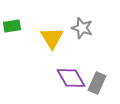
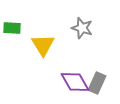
green rectangle: moved 2 px down; rotated 12 degrees clockwise
yellow triangle: moved 9 px left, 7 px down
purple diamond: moved 4 px right, 4 px down
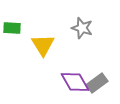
gray rectangle: rotated 30 degrees clockwise
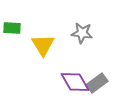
gray star: moved 5 px down; rotated 10 degrees counterclockwise
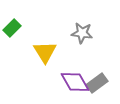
green rectangle: rotated 48 degrees counterclockwise
yellow triangle: moved 2 px right, 7 px down
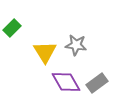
gray star: moved 6 px left, 12 px down
purple diamond: moved 9 px left
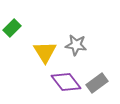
purple diamond: rotated 8 degrees counterclockwise
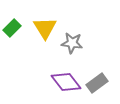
gray star: moved 4 px left, 2 px up
yellow triangle: moved 24 px up
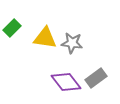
yellow triangle: moved 10 px down; rotated 50 degrees counterclockwise
gray rectangle: moved 1 px left, 5 px up
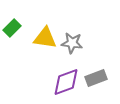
gray rectangle: rotated 15 degrees clockwise
purple diamond: rotated 72 degrees counterclockwise
